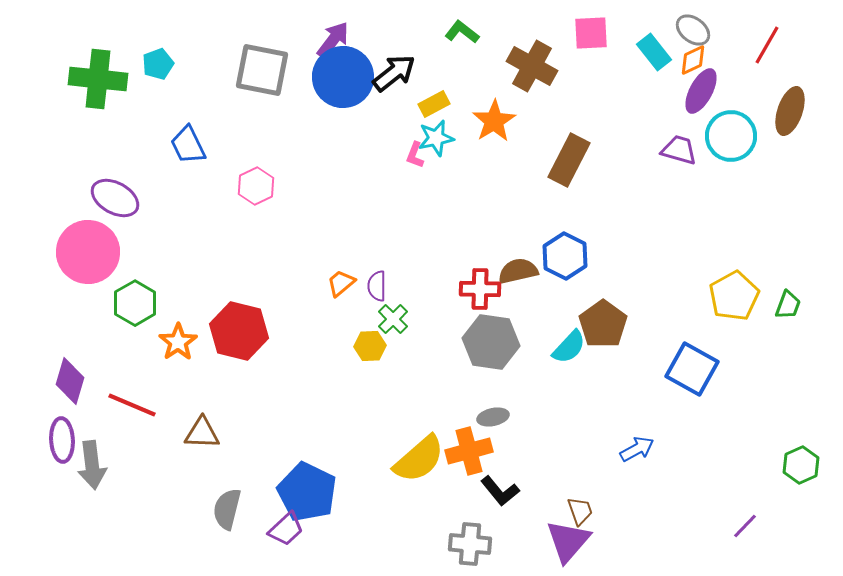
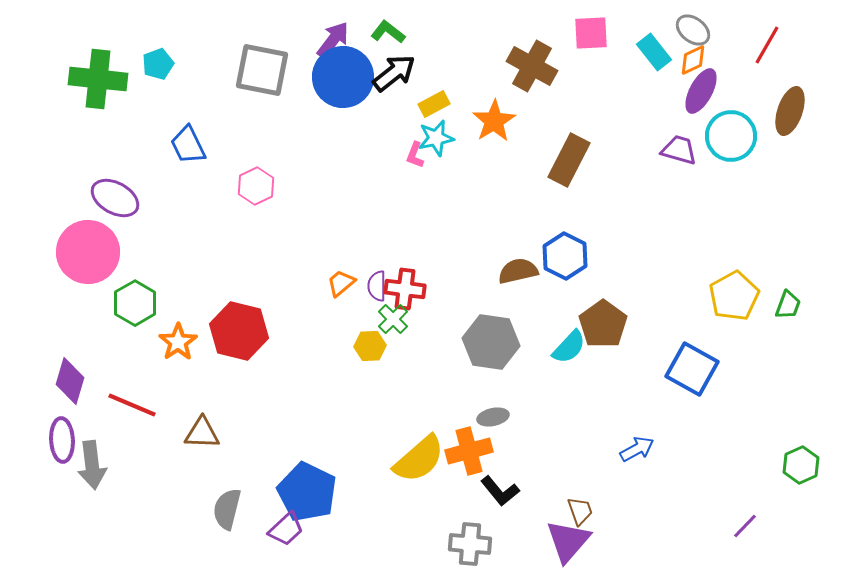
green L-shape at (462, 32): moved 74 px left
red cross at (480, 289): moved 75 px left; rotated 6 degrees clockwise
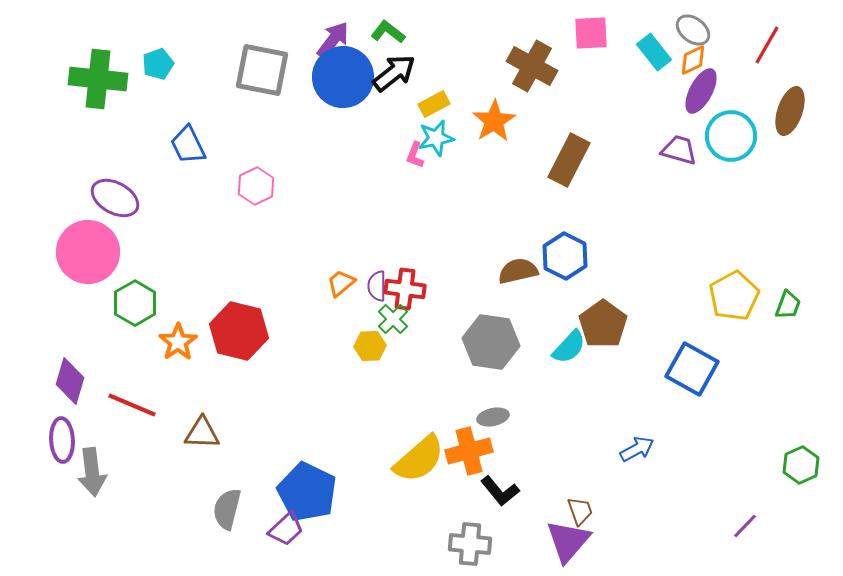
gray arrow at (92, 465): moved 7 px down
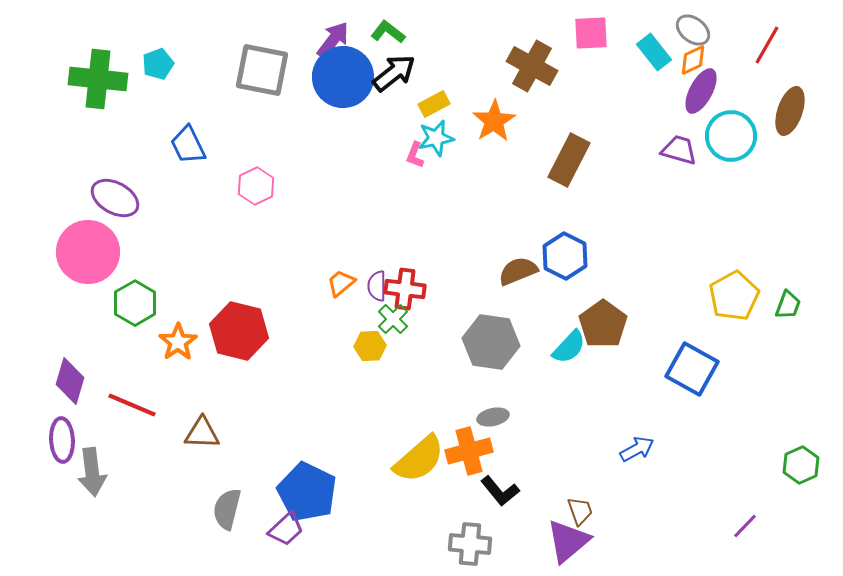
brown semicircle at (518, 271): rotated 9 degrees counterclockwise
purple triangle at (568, 541): rotated 9 degrees clockwise
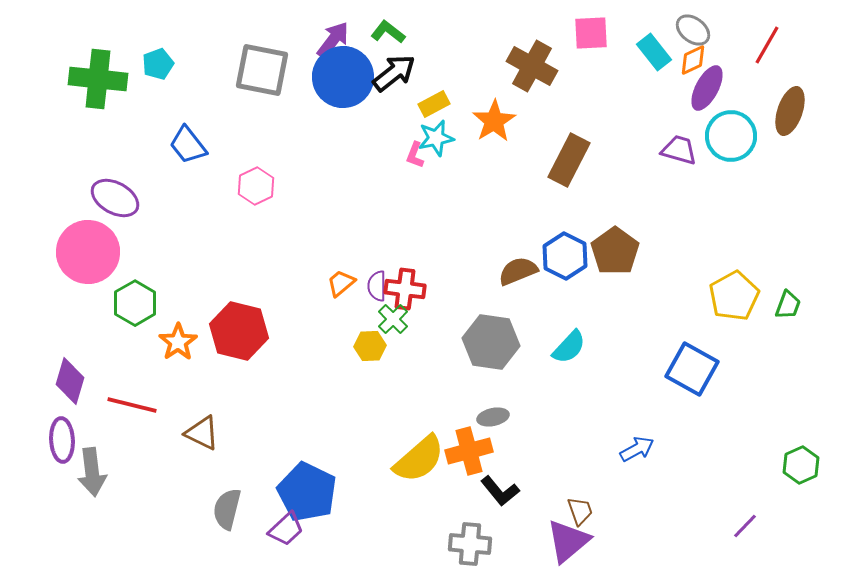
purple ellipse at (701, 91): moved 6 px right, 3 px up
blue trapezoid at (188, 145): rotated 12 degrees counterclockwise
brown pentagon at (603, 324): moved 12 px right, 73 px up
red line at (132, 405): rotated 9 degrees counterclockwise
brown triangle at (202, 433): rotated 24 degrees clockwise
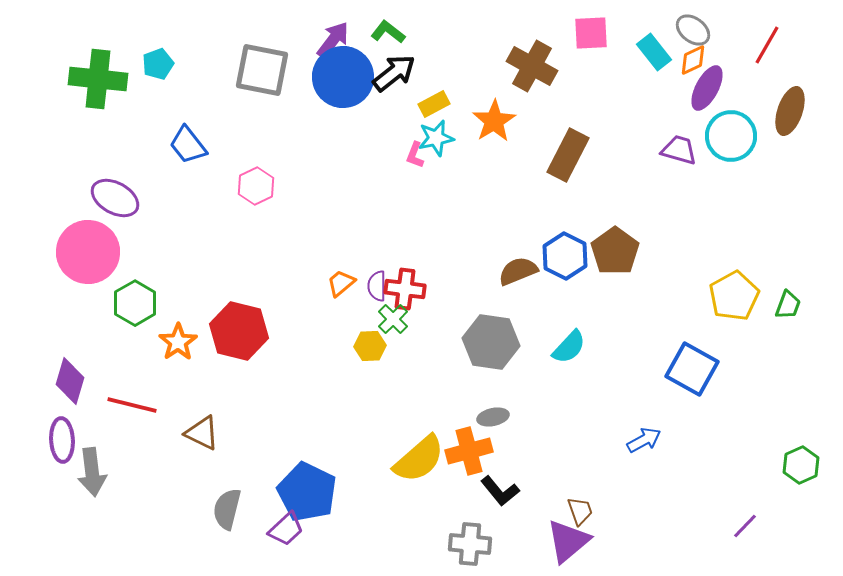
brown rectangle at (569, 160): moved 1 px left, 5 px up
blue arrow at (637, 449): moved 7 px right, 9 px up
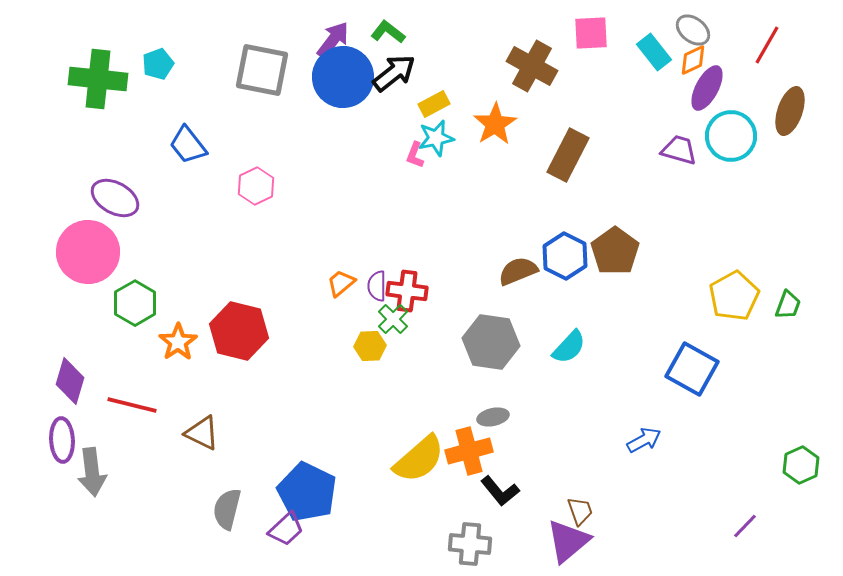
orange star at (494, 121): moved 1 px right, 3 px down
red cross at (405, 289): moved 2 px right, 2 px down
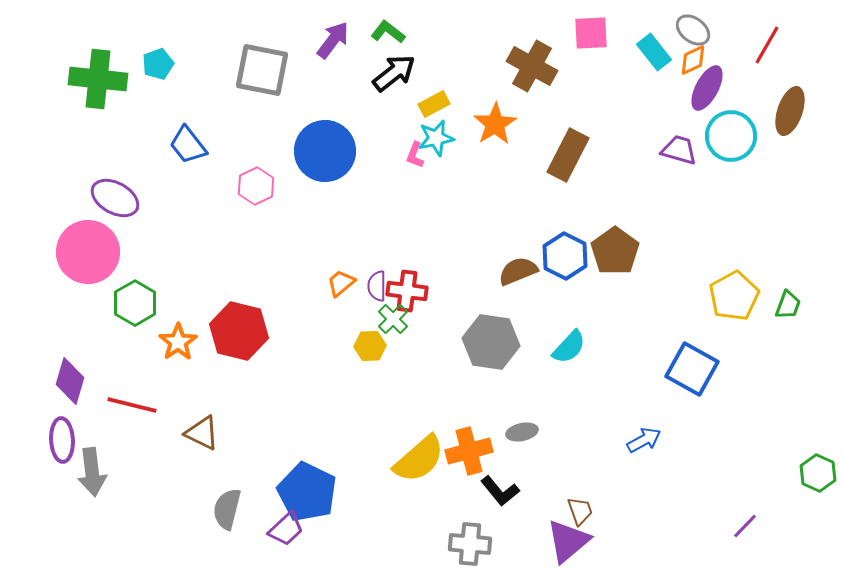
blue circle at (343, 77): moved 18 px left, 74 px down
gray ellipse at (493, 417): moved 29 px right, 15 px down
green hexagon at (801, 465): moved 17 px right, 8 px down; rotated 12 degrees counterclockwise
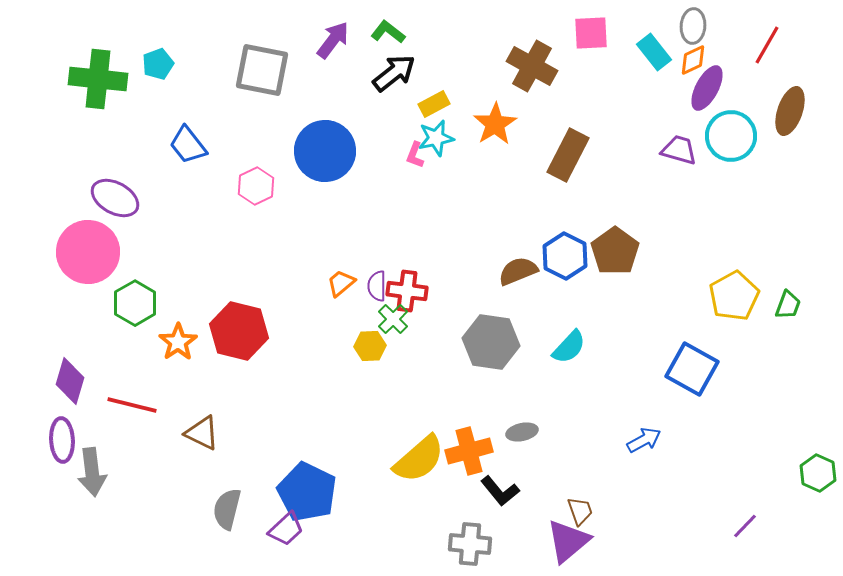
gray ellipse at (693, 30): moved 4 px up; rotated 56 degrees clockwise
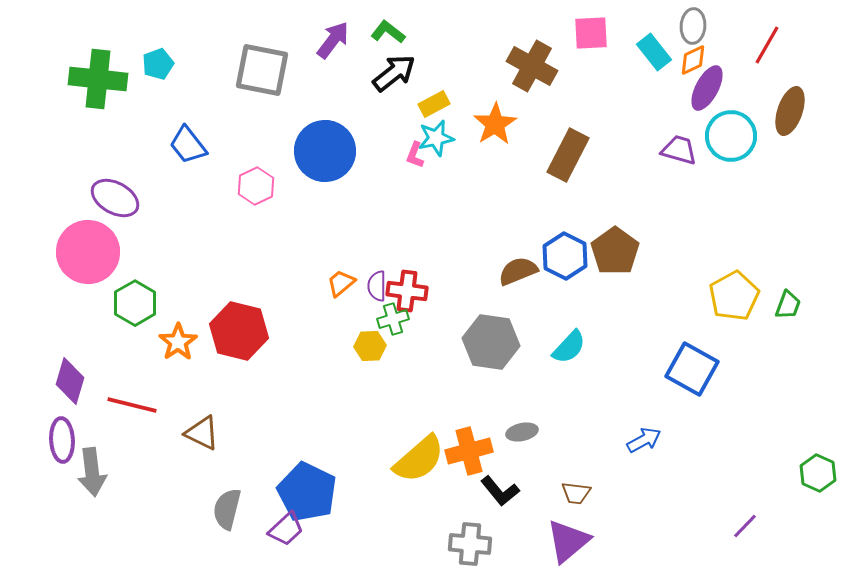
green cross at (393, 319): rotated 28 degrees clockwise
brown trapezoid at (580, 511): moved 4 px left, 18 px up; rotated 116 degrees clockwise
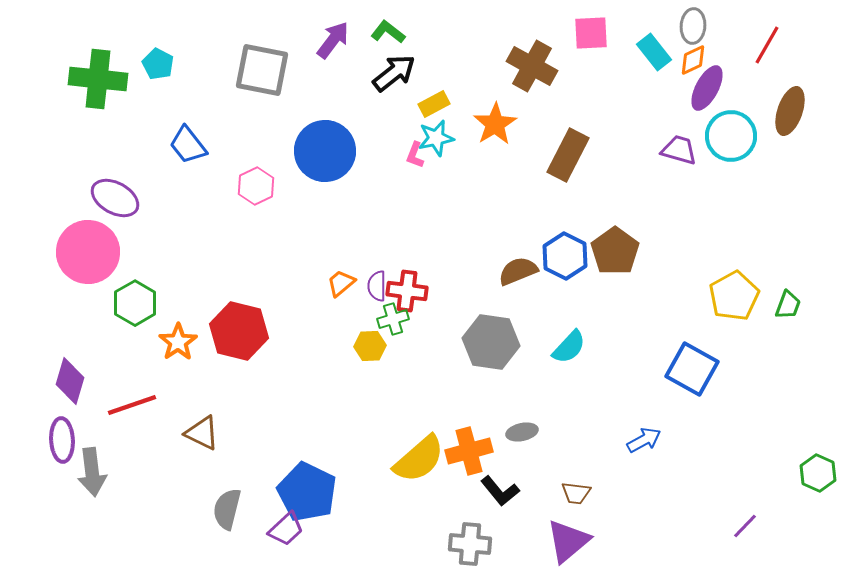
cyan pentagon at (158, 64): rotated 24 degrees counterclockwise
red line at (132, 405): rotated 33 degrees counterclockwise
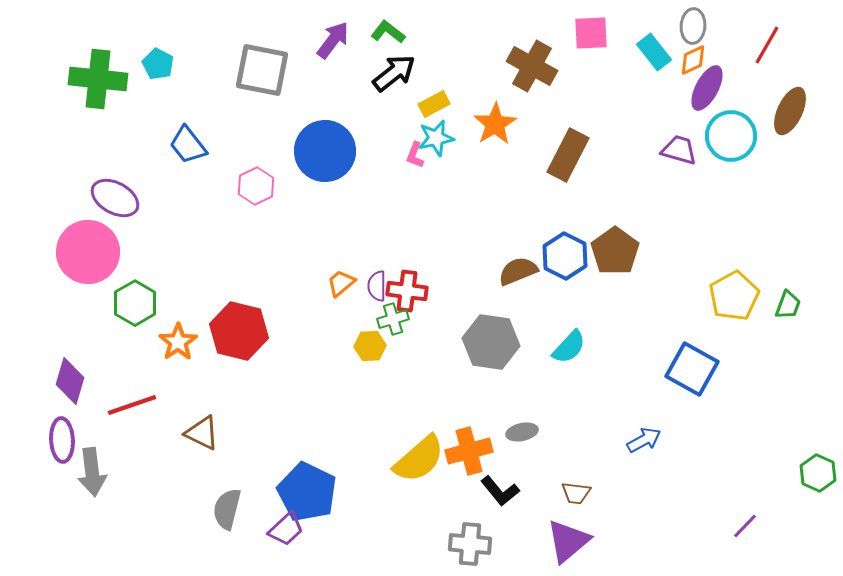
brown ellipse at (790, 111): rotated 6 degrees clockwise
